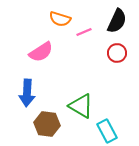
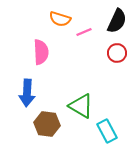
pink semicircle: rotated 60 degrees counterclockwise
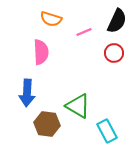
orange semicircle: moved 9 px left
red circle: moved 3 px left
green triangle: moved 3 px left
